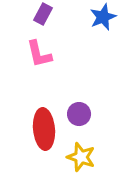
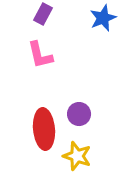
blue star: moved 1 px down
pink L-shape: moved 1 px right, 1 px down
yellow star: moved 4 px left, 1 px up
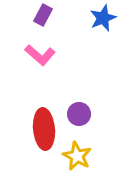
purple rectangle: moved 1 px down
pink L-shape: rotated 36 degrees counterclockwise
yellow star: rotated 8 degrees clockwise
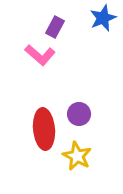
purple rectangle: moved 12 px right, 12 px down
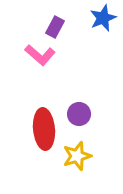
yellow star: rotated 28 degrees clockwise
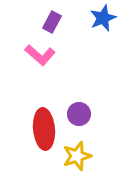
purple rectangle: moved 3 px left, 5 px up
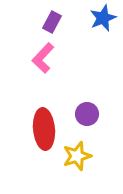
pink L-shape: moved 3 px right, 3 px down; rotated 92 degrees clockwise
purple circle: moved 8 px right
